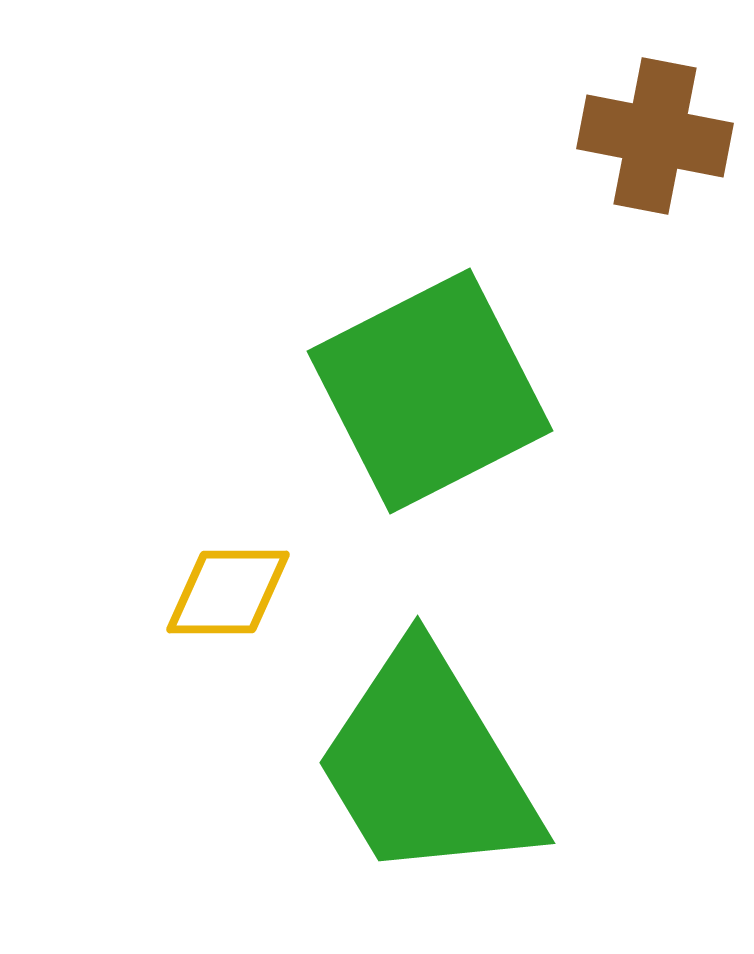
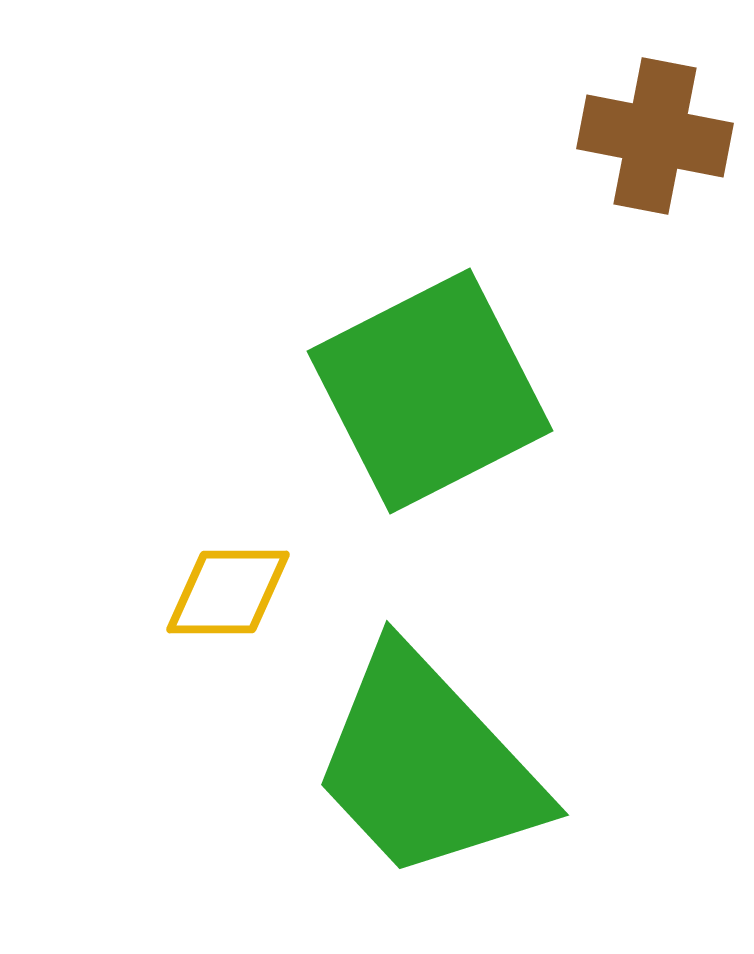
green trapezoid: rotated 12 degrees counterclockwise
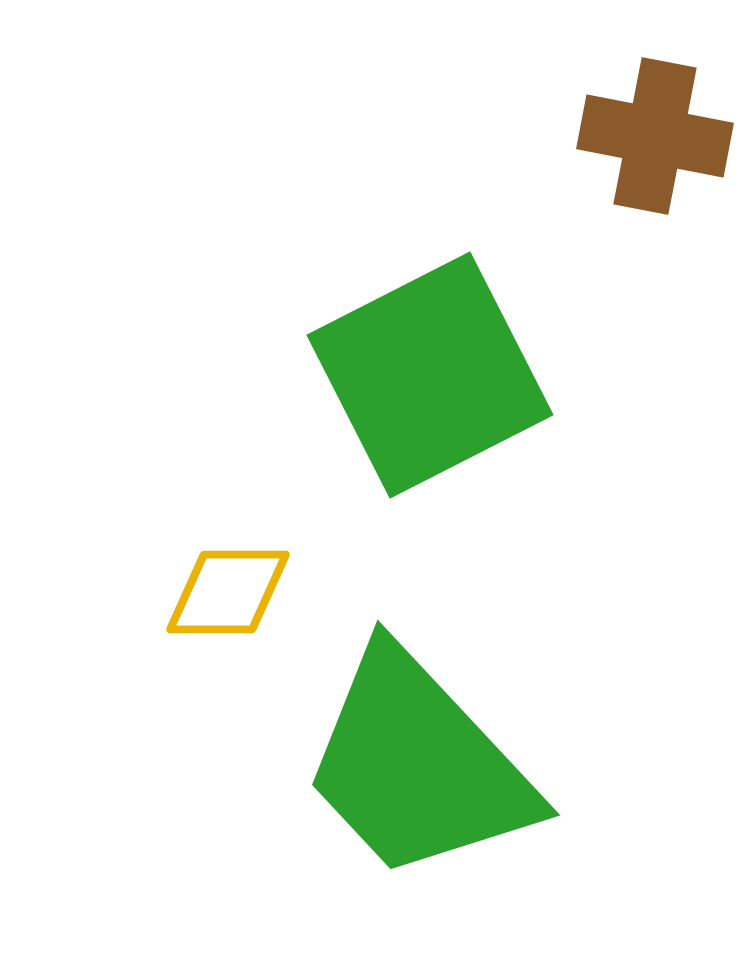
green square: moved 16 px up
green trapezoid: moved 9 px left
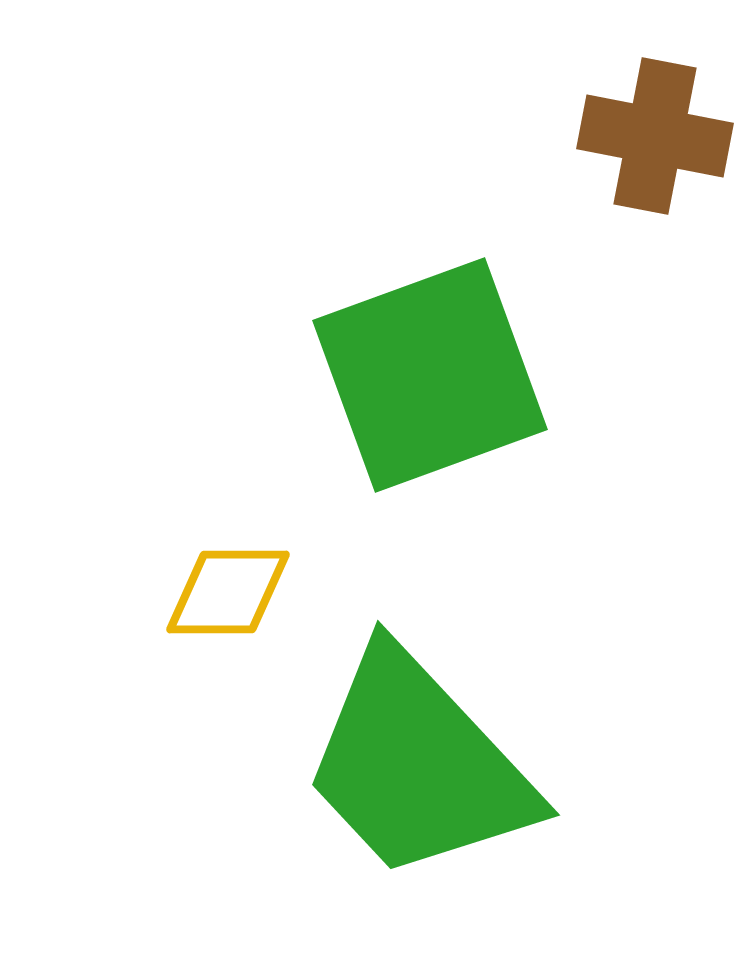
green square: rotated 7 degrees clockwise
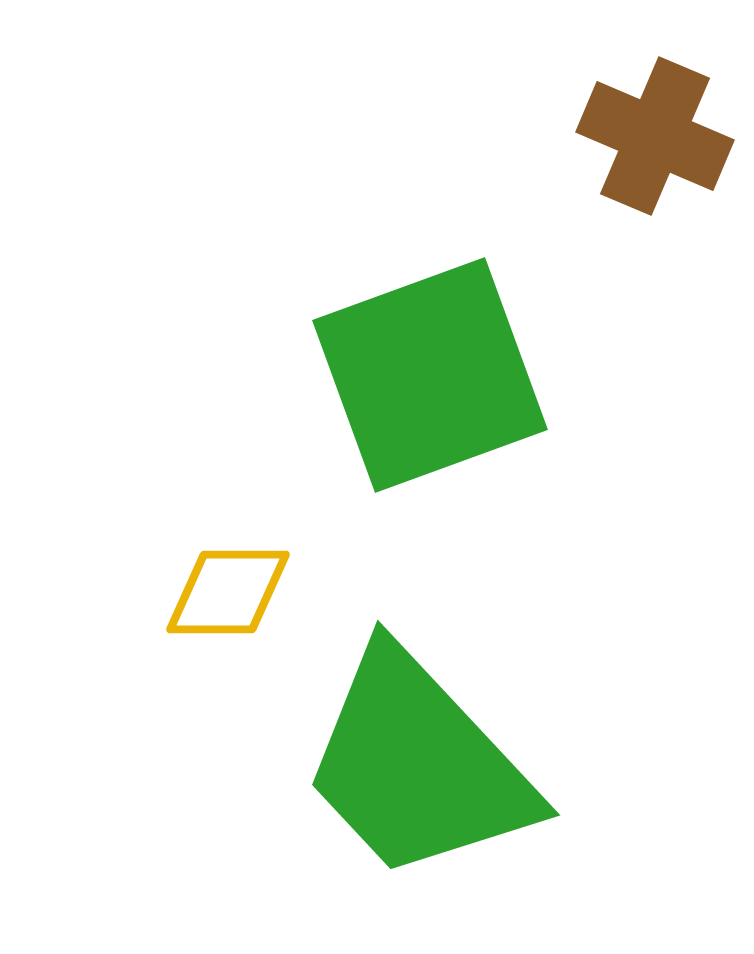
brown cross: rotated 12 degrees clockwise
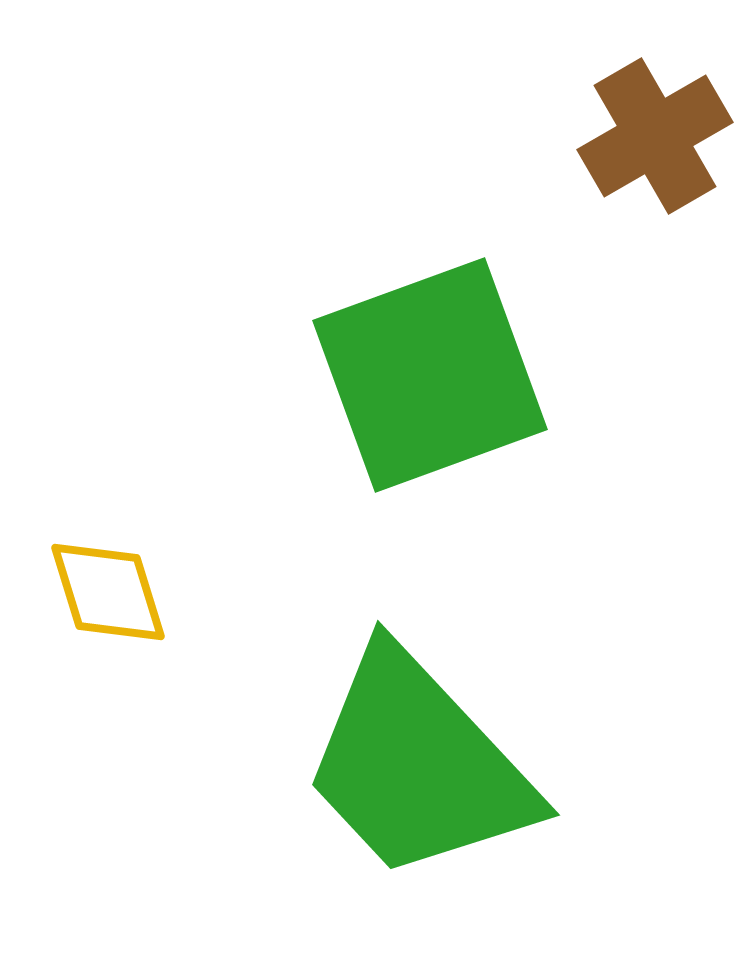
brown cross: rotated 37 degrees clockwise
yellow diamond: moved 120 px left; rotated 73 degrees clockwise
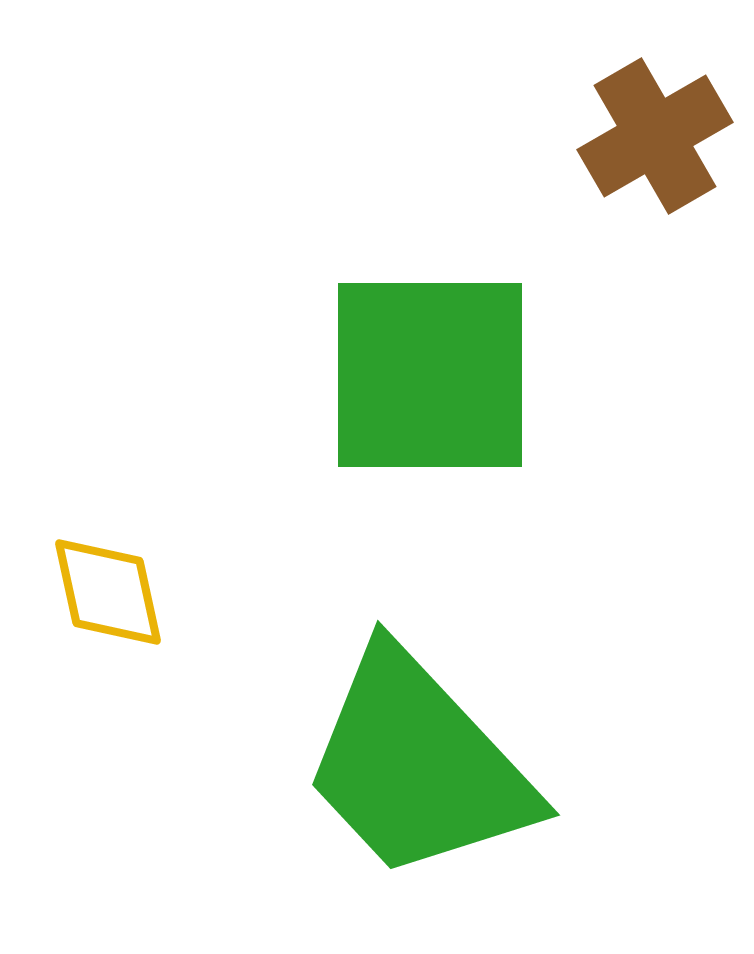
green square: rotated 20 degrees clockwise
yellow diamond: rotated 5 degrees clockwise
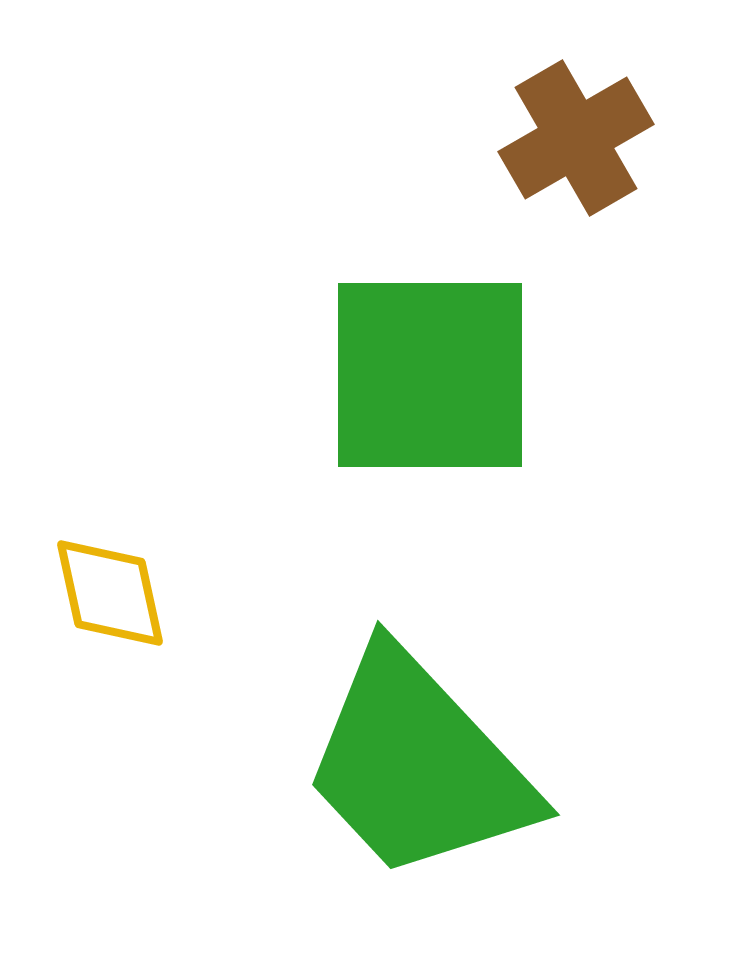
brown cross: moved 79 px left, 2 px down
yellow diamond: moved 2 px right, 1 px down
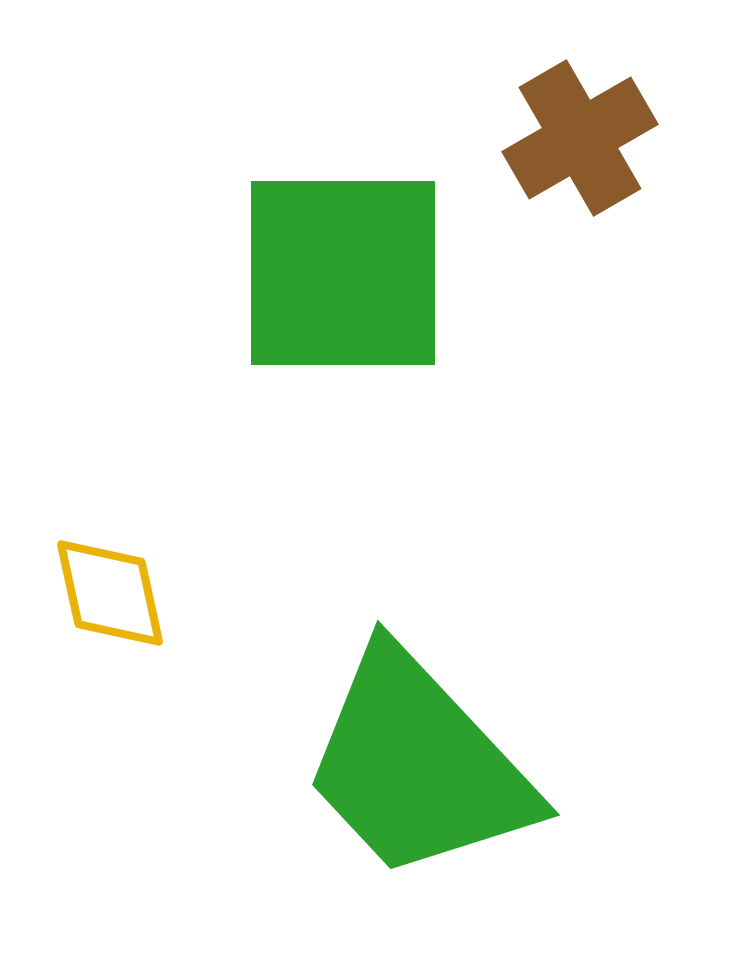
brown cross: moved 4 px right
green square: moved 87 px left, 102 px up
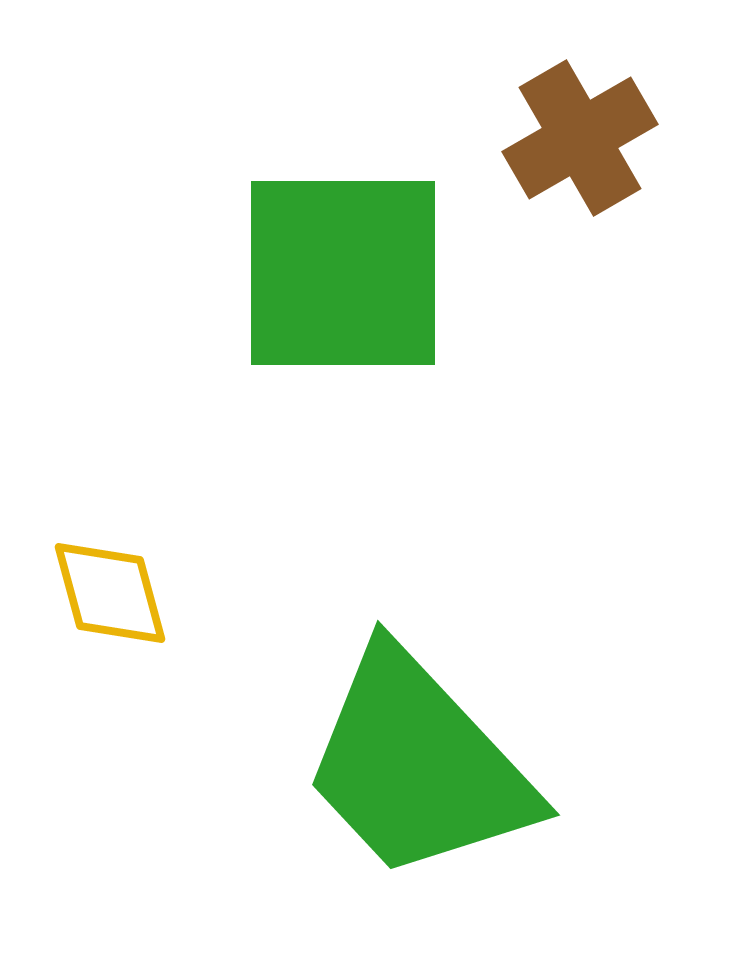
yellow diamond: rotated 3 degrees counterclockwise
